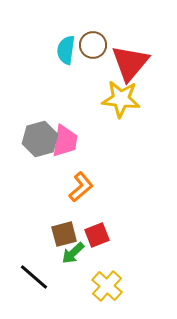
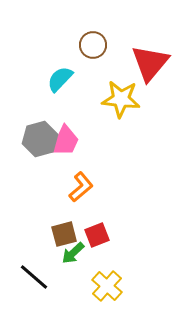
cyan semicircle: moved 6 px left, 29 px down; rotated 36 degrees clockwise
red triangle: moved 20 px right
pink trapezoid: rotated 16 degrees clockwise
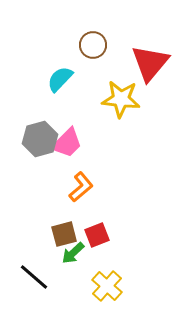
pink trapezoid: moved 2 px right, 2 px down; rotated 20 degrees clockwise
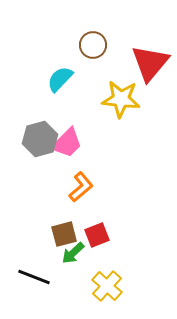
black line: rotated 20 degrees counterclockwise
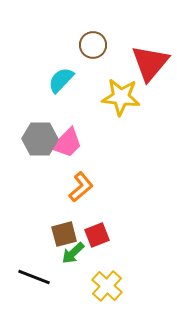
cyan semicircle: moved 1 px right, 1 px down
yellow star: moved 2 px up
gray hexagon: rotated 16 degrees clockwise
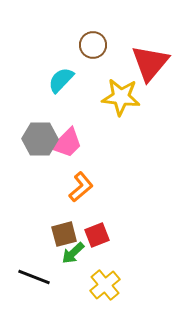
yellow cross: moved 2 px left, 1 px up; rotated 8 degrees clockwise
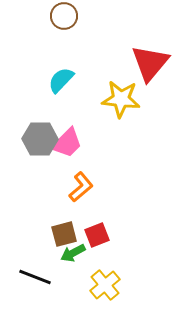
brown circle: moved 29 px left, 29 px up
yellow star: moved 2 px down
green arrow: rotated 15 degrees clockwise
black line: moved 1 px right
